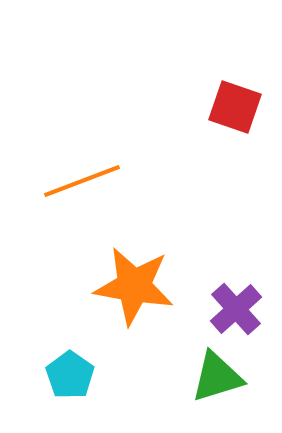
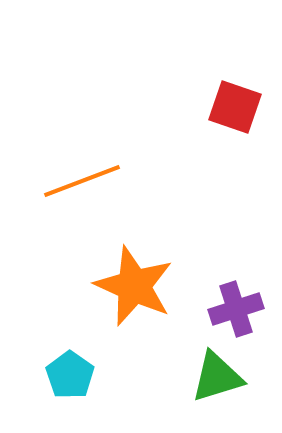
orange star: rotated 14 degrees clockwise
purple cross: rotated 24 degrees clockwise
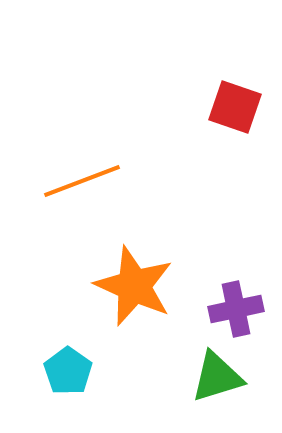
purple cross: rotated 6 degrees clockwise
cyan pentagon: moved 2 px left, 4 px up
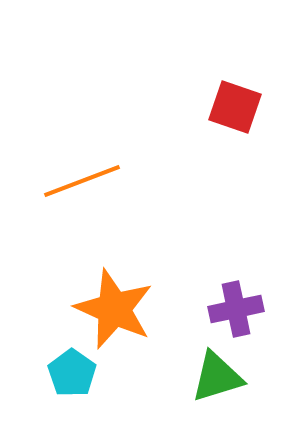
orange star: moved 20 px left, 23 px down
cyan pentagon: moved 4 px right, 2 px down
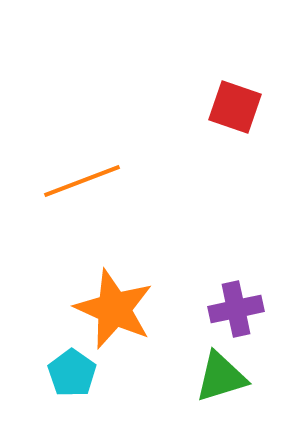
green triangle: moved 4 px right
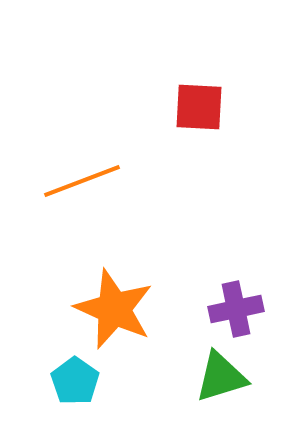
red square: moved 36 px left; rotated 16 degrees counterclockwise
cyan pentagon: moved 3 px right, 8 px down
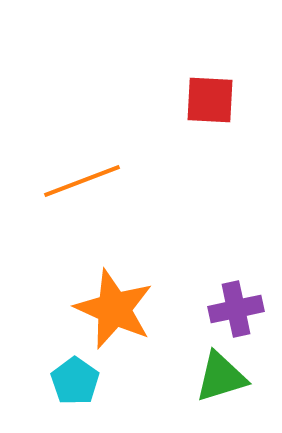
red square: moved 11 px right, 7 px up
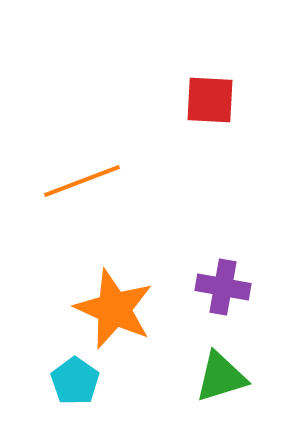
purple cross: moved 13 px left, 22 px up; rotated 22 degrees clockwise
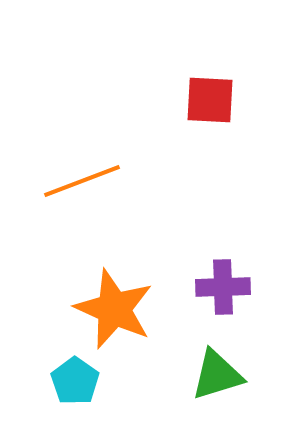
purple cross: rotated 12 degrees counterclockwise
green triangle: moved 4 px left, 2 px up
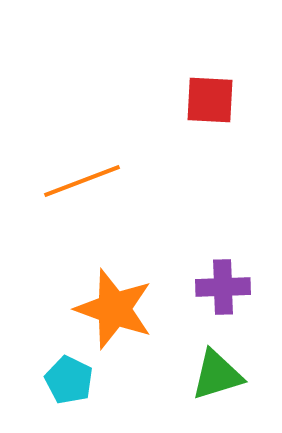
orange star: rotated 4 degrees counterclockwise
cyan pentagon: moved 6 px left, 1 px up; rotated 9 degrees counterclockwise
